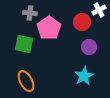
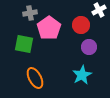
gray cross: rotated 16 degrees counterclockwise
red circle: moved 1 px left, 3 px down
cyan star: moved 2 px left, 1 px up
orange ellipse: moved 9 px right, 3 px up
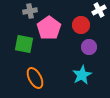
gray cross: moved 2 px up
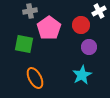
white cross: moved 1 px down
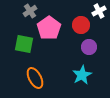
gray cross: rotated 24 degrees counterclockwise
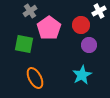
purple circle: moved 2 px up
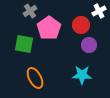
cyan star: rotated 30 degrees clockwise
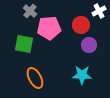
gray cross: rotated 16 degrees counterclockwise
pink pentagon: rotated 30 degrees clockwise
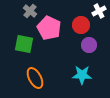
pink pentagon: rotated 30 degrees clockwise
